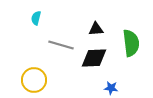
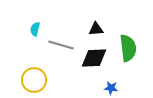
cyan semicircle: moved 1 px left, 11 px down
green semicircle: moved 3 px left, 5 px down
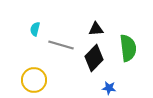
black diamond: rotated 44 degrees counterclockwise
blue star: moved 2 px left
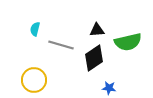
black triangle: moved 1 px right, 1 px down
green semicircle: moved 6 px up; rotated 84 degrees clockwise
black diamond: rotated 12 degrees clockwise
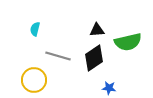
gray line: moved 3 px left, 11 px down
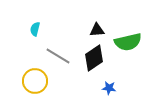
gray line: rotated 15 degrees clockwise
yellow circle: moved 1 px right, 1 px down
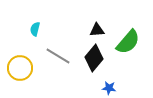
green semicircle: rotated 36 degrees counterclockwise
black diamond: rotated 16 degrees counterclockwise
yellow circle: moved 15 px left, 13 px up
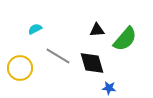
cyan semicircle: rotated 48 degrees clockwise
green semicircle: moved 3 px left, 3 px up
black diamond: moved 2 px left, 5 px down; rotated 56 degrees counterclockwise
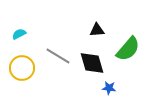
cyan semicircle: moved 16 px left, 5 px down
green semicircle: moved 3 px right, 10 px down
yellow circle: moved 2 px right
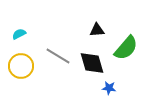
green semicircle: moved 2 px left, 1 px up
yellow circle: moved 1 px left, 2 px up
